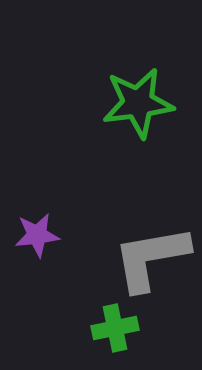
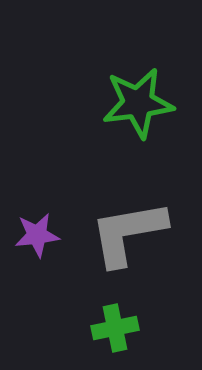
gray L-shape: moved 23 px left, 25 px up
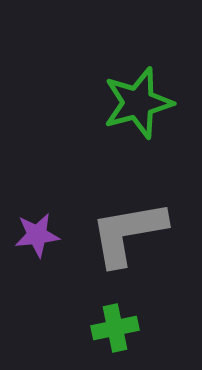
green star: rotated 8 degrees counterclockwise
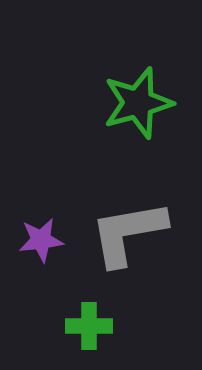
purple star: moved 4 px right, 5 px down
green cross: moved 26 px left, 2 px up; rotated 12 degrees clockwise
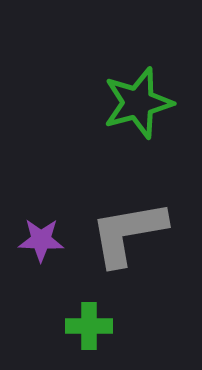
purple star: rotated 9 degrees clockwise
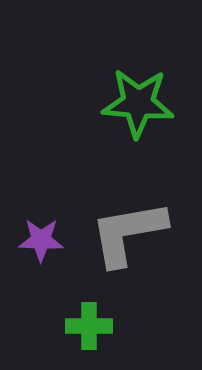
green star: rotated 20 degrees clockwise
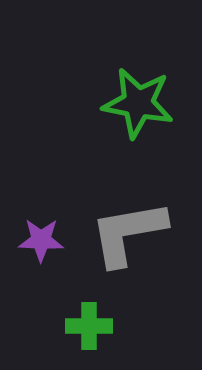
green star: rotated 6 degrees clockwise
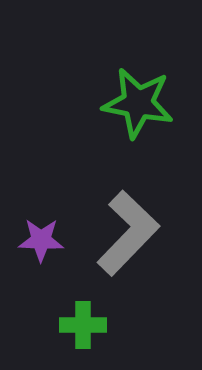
gray L-shape: rotated 144 degrees clockwise
green cross: moved 6 px left, 1 px up
